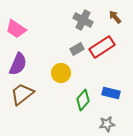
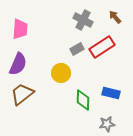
pink trapezoid: moved 4 px right; rotated 120 degrees counterclockwise
green diamond: rotated 40 degrees counterclockwise
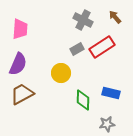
brown trapezoid: rotated 10 degrees clockwise
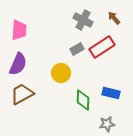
brown arrow: moved 1 px left, 1 px down
pink trapezoid: moved 1 px left, 1 px down
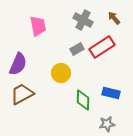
pink trapezoid: moved 19 px right, 4 px up; rotated 15 degrees counterclockwise
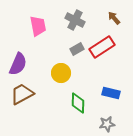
gray cross: moved 8 px left
green diamond: moved 5 px left, 3 px down
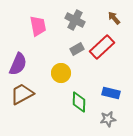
red rectangle: rotated 10 degrees counterclockwise
green diamond: moved 1 px right, 1 px up
gray star: moved 1 px right, 5 px up
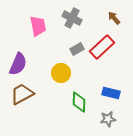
gray cross: moved 3 px left, 2 px up
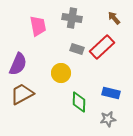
gray cross: rotated 18 degrees counterclockwise
gray rectangle: rotated 48 degrees clockwise
